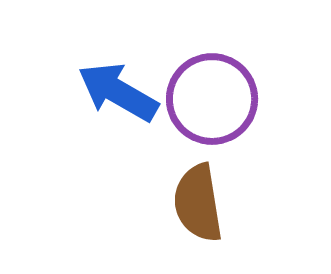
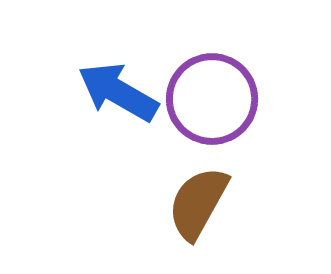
brown semicircle: rotated 38 degrees clockwise
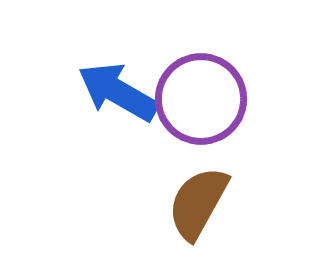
purple circle: moved 11 px left
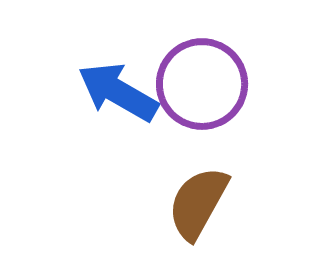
purple circle: moved 1 px right, 15 px up
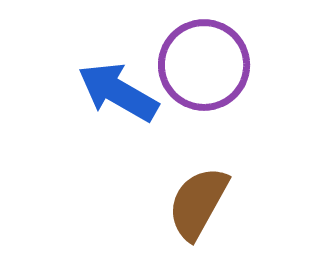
purple circle: moved 2 px right, 19 px up
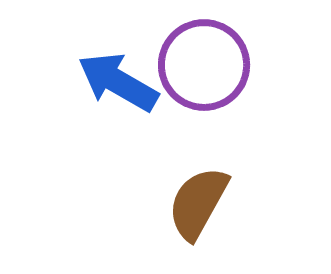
blue arrow: moved 10 px up
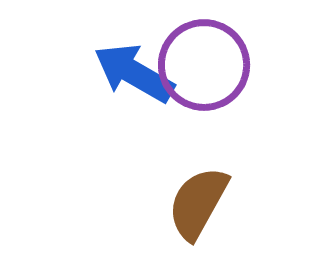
blue arrow: moved 16 px right, 9 px up
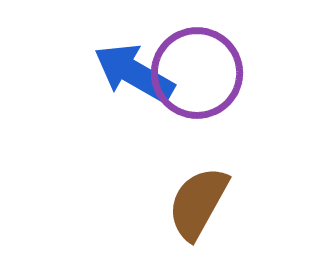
purple circle: moved 7 px left, 8 px down
